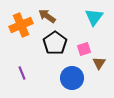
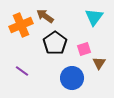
brown arrow: moved 2 px left
purple line: moved 2 px up; rotated 32 degrees counterclockwise
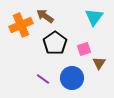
purple line: moved 21 px right, 8 px down
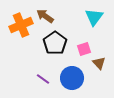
brown triangle: rotated 16 degrees counterclockwise
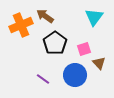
blue circle: moved 3 px right, 3 px up
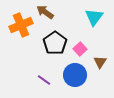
brown arrow: moved 4 px up
pink square: moved 4 px left; rotated 24 degrees counterclockwise
brown triangle: moved 1 px right, 1 px up; rotated 16 degrees clockwise
purple line: moved 1 px right, 1 px down
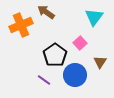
brown arrow: moved 1 px right
black pentagon: moved 12 px down
pink square: moved 6 px up
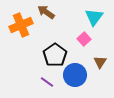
pink square: moved 4 px right, 4 px up
purple line: moved 3 px right, 2 px down
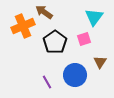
brown arrow: moved 2 px left
orange cross: moved 2 px right, 1 px down
pink square: rotated 24 degrees clockwise
black pentagon: moved 13 px up
purple line: rotated 24 degrees clockwise
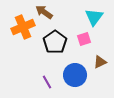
orange cross: moved 1 px down
brown triangle: rotated 32 degrees clockwise
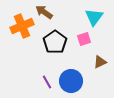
orange cross: moved 1 px left, 1 px up
blue circle: moved 4 px left, 6 px down
